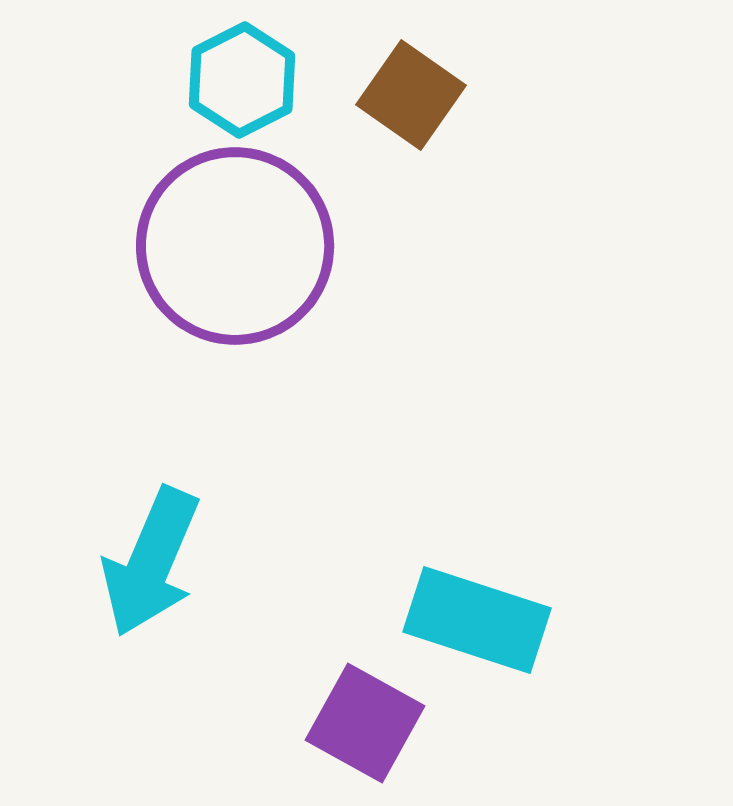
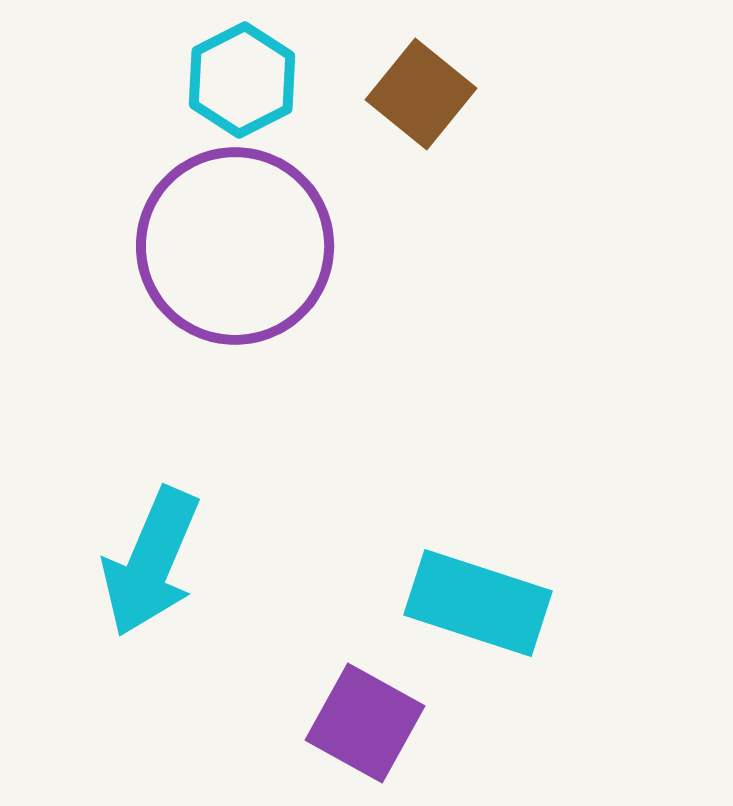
brown square: moved 10 px right, 1 px up; rotated 4 degrees clockwise
cyan rectangle: moved 1 px right, 17 px up
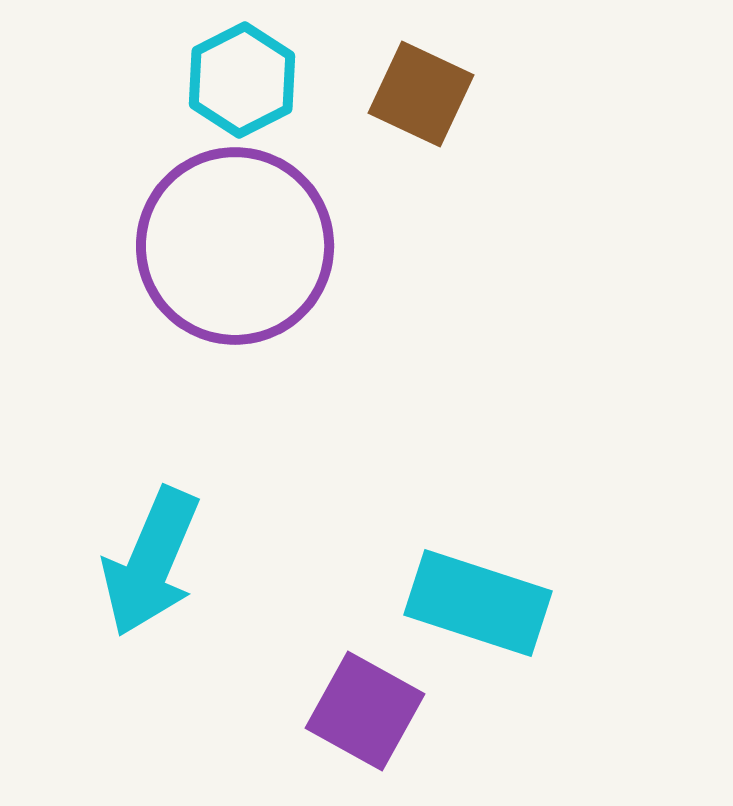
brown square: rotated 14 degrees counterclockwise
purple square: moved 12 px up
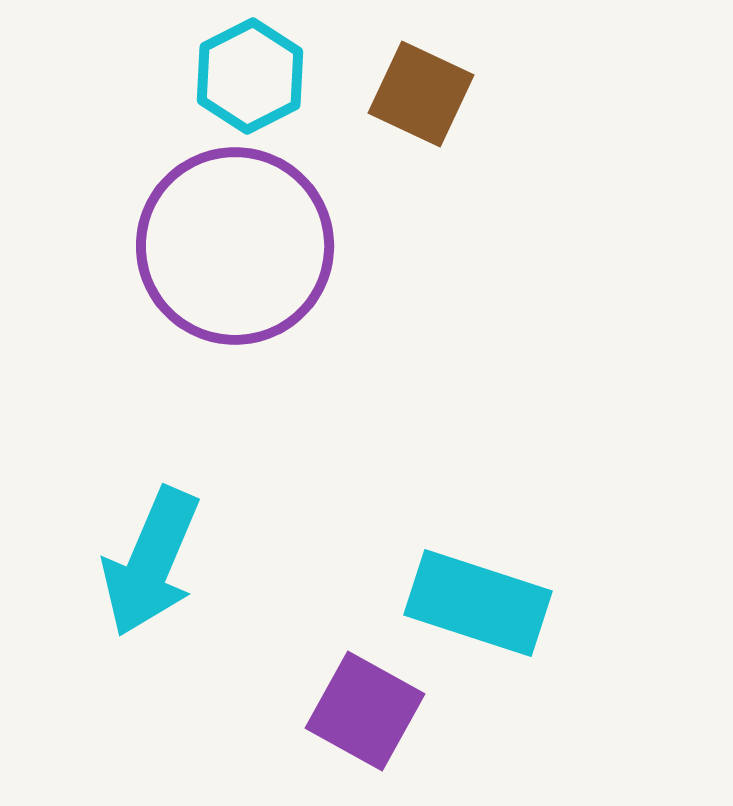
cyan hexagon: moved 8 px right, 4 px up
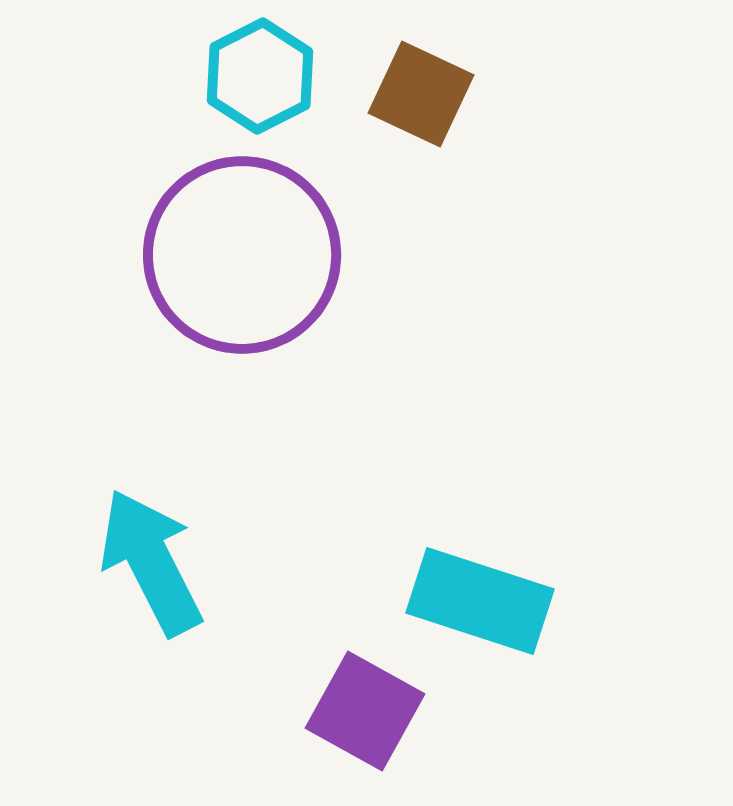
cyan hexagon: moved 10 px right
purple circle: moved 7 px right, 9 px down
cyan arrow: rotated 130 degrees clockwise
cyan rectangle: moved 2 px right, 2 px up
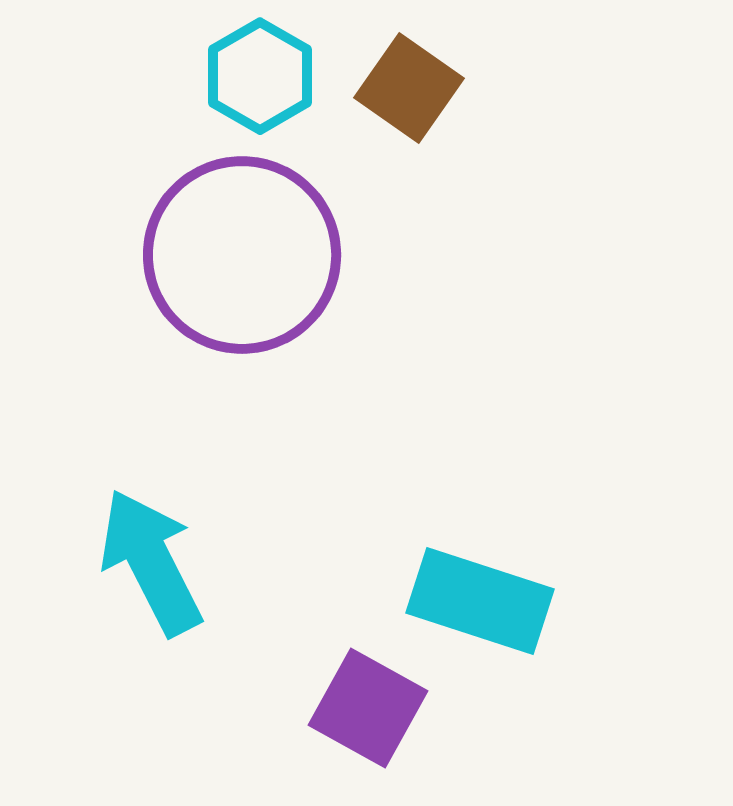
cyan hexagon: rotated 3 degrees counterclockwise
brown square: moved 12 px left, 6 px up; rotated 10 degrees clockwise
purple square: moved 3 px right, 3 px up
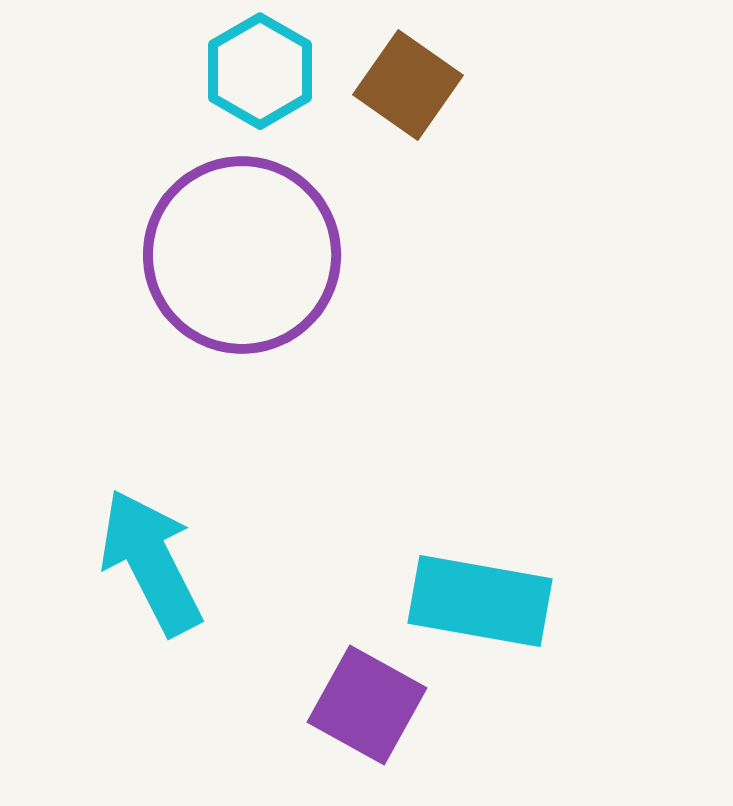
cyan hexagon: moved 5 px up
brown square: moved 1 px left, 3 px up
cyan rectangle: rotated 8 degrees counterclockwise
purple square: moved 1 px left, 3 px up
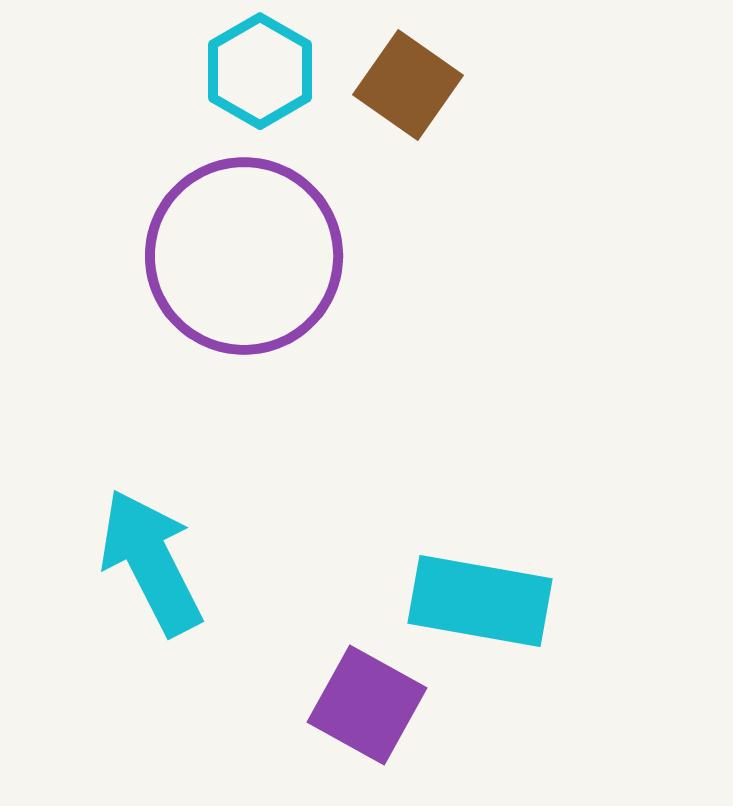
purple circle: moved 2 px right, 1 px down
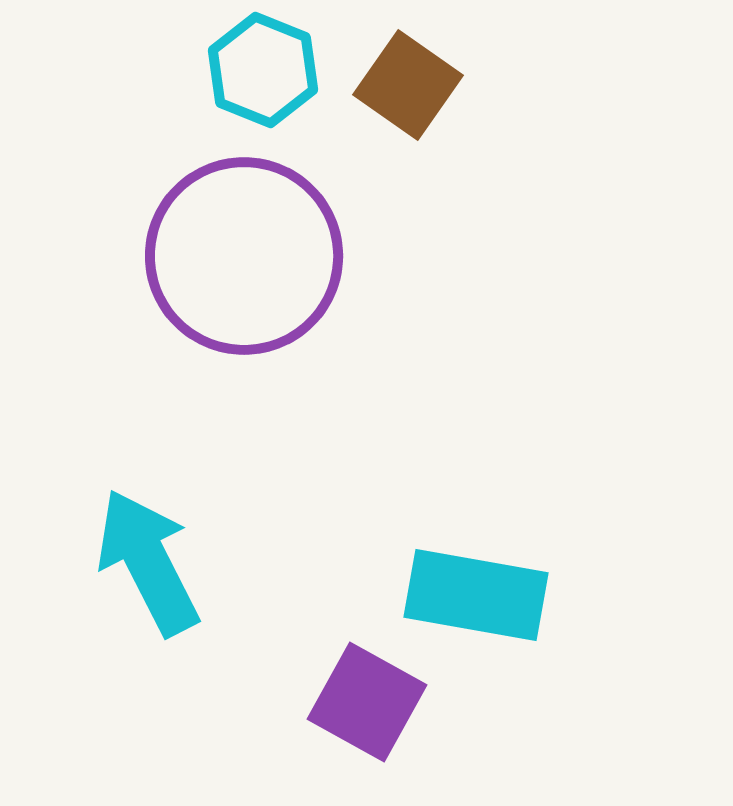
cyan hexagon: moved 3 px right, 1 px up; rotated 8 degrees counterclockwise
cyan arrow: moved 3 px left
cyan rectangle: moved 4 px left, 6 px up
purple square: moved 3 px up
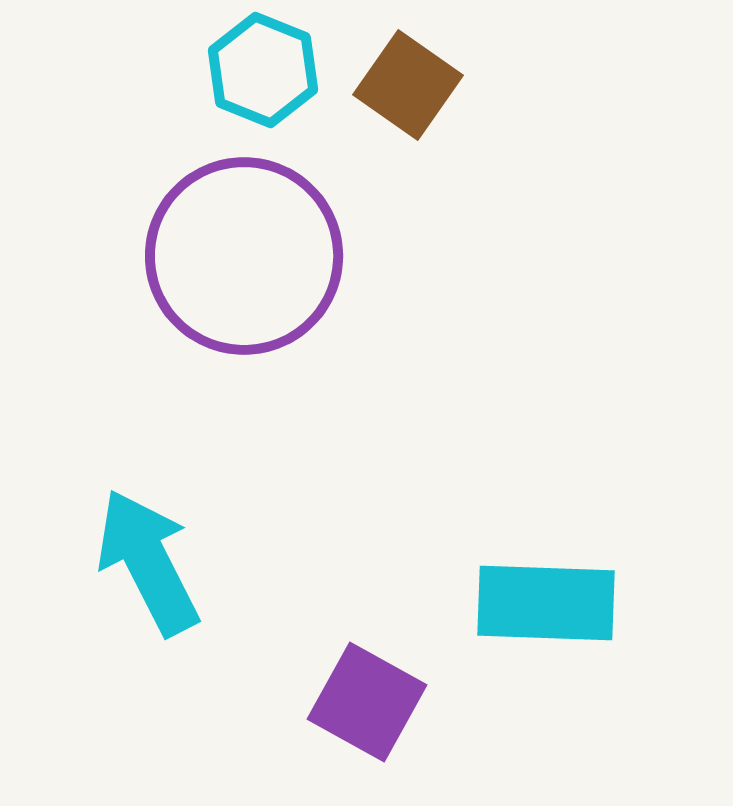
cyan rectangle: moved 70 px right, 8 px down; rotated 8 degrees counterclockwise
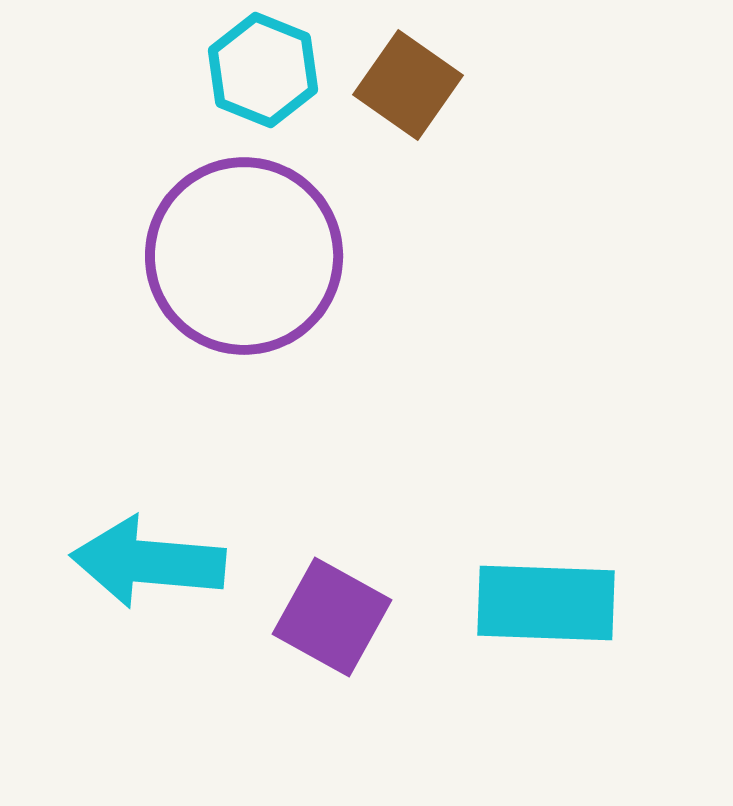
cyan arrow: rotated 58 degrees counterclockwise
purple square: moved 35 px left, 85 px up
